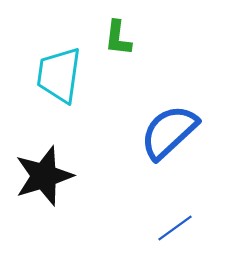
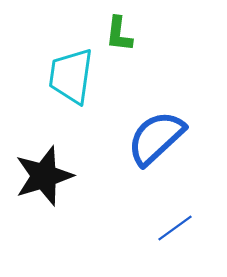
green L-shape: moved 1 px right, 4 px up
cyan trapezoid: moved 12 px right, 1 px down
blue semicircle: moved 13 px left, 6 px down
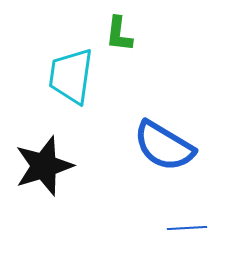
blue semicircle: moved 8 px right, 8 px down; rotated 106 degrees counterclockwise
black star: moved 10 px up
blue line: moved 12 px right; rotated 33 degrees clockwise
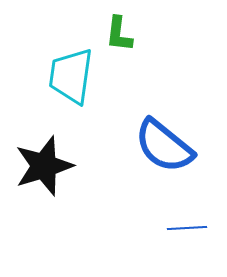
blue semicircle: rotated 8 degrees clockwise
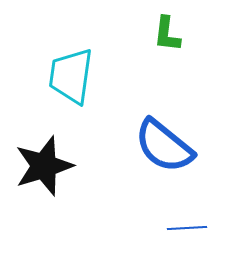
green L-shape: moved 48 px right
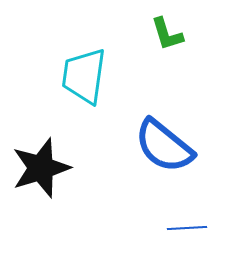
green L-shape: rotated 24 degrees counterclockwise
cyan trapezoid: moved 13 px right
black star: moved 3 px left, 2 px down
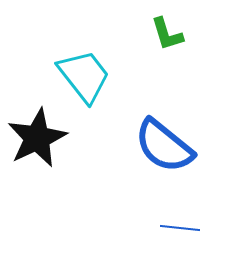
cyan trapezoid: rotated 134 degrees clockwise
black star: moved 4 px left, 30 px up; rotated 8 degrees counterclockwise
blue line: moved 7 px left; rotated 9 degrees clockwise
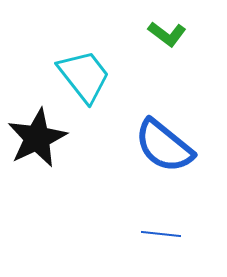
green L-shape: rotated 36 degrees counterclockwise
blue line: moved 19 px left, 6 px down
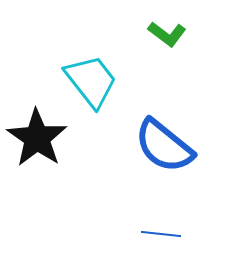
cyan trapezoid: moved 7 px right, 5 px down
black star: rotated 12 degrees counterclockwise
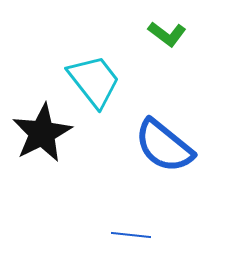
cyan trapezoid: moved 3 px right
black star: moved 5 px right, 5 px up; rotated 10 degrees clockwise
blue line: moved 30 px left, 1 px down
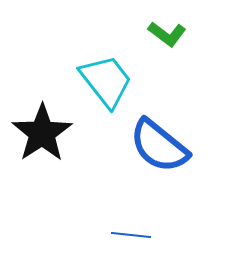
cyan trapezoid: moved 12 px right
black star: rotated 6 degrees counterclockwise
blue semicircle: moved 5 px left
